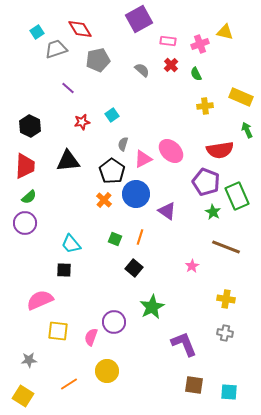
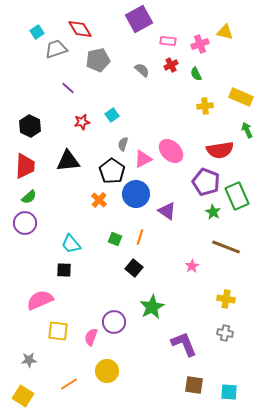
red cross at (171, 65): rotated 16 degrees clockwise
orange cross at (104, 200): moved 5 px left
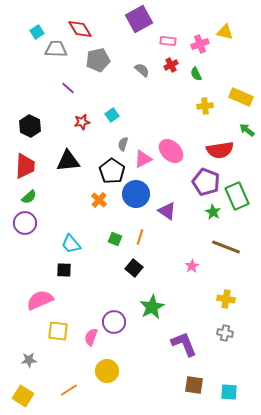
gray trapezoid at (56, 49): rotated 20 degrees clockwise
green arrow at (247, 130): rotated 28 degrees counterclockwise
orange line at (69, 384): moved 6 px down
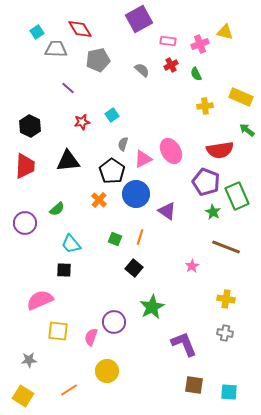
pink ellipse at (171, 151): rotated 15 degrees clockwise
green semicircle at (29, 197): moved 28 px right, 12 px down
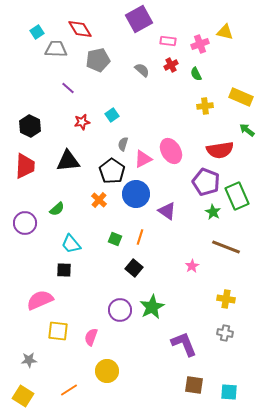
purple circle at (114, 322): moved 6 px right, 12 px up
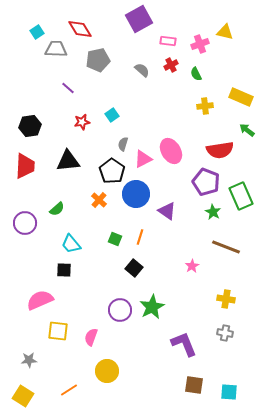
black hexagon at (30, 126): rotated 25 degrees clockwise
green rectangle at (237, 196): moved 4 px right
